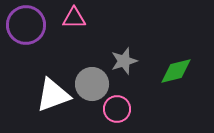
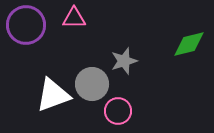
green diamond: moved 13 px right, 27 px up
pink circle: moved 1 px right, 2 px down
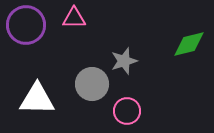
white triangle: moved 16 px left, 4 px down; rotated 21 degrees clockwise
pink circle: moved 9 px right
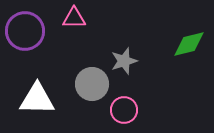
purple circle: moved 1 px left, 6 px down
pink circle: moved 3 px left, 1 px up
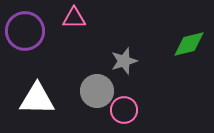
gray circle: moved 5 px right, 7 px down
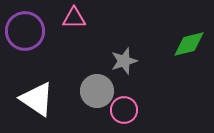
white triangle: rotated 33 degrees clockwise
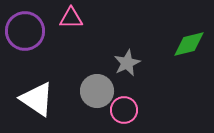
pink triangle: moved 3 px left
gray star: moved 3 px right, 2 px down; rotated 8 degrees counterclockwise
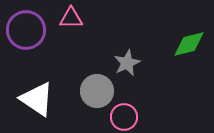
purple circle: moved 1 px right, 1 px up
pink circle: moved 7 px down
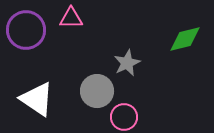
green diamond: moved 4 px left, 5 px up
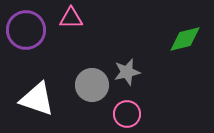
gray star: moved 9 px down; rotated 12 degrees clockwise
gray circle: moved 5 px left, 6 px up
white triangle: rotated 15 degrees counterclockwise
pink circle: moved 3 px right, 3 px up
